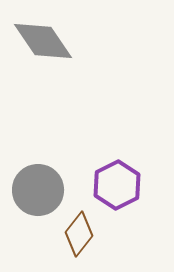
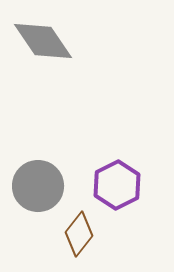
gray circle: moved 4 px up
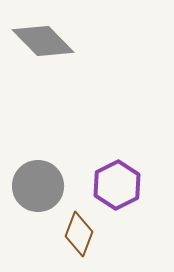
gray diamond: rotated 10 degrees counterclockwise
brown diamond: rotated 18 degrees counterclockwise
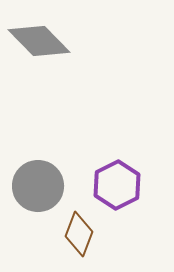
gray diamond: moved 4 px left
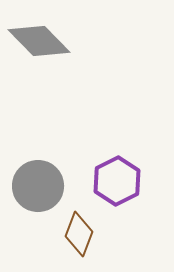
purple hexagon: moved 4 px up
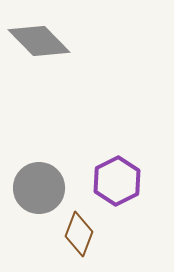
gray circle: moved 1 px right, 2 px down
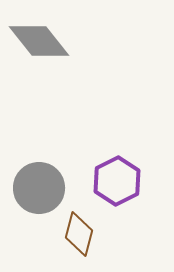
gray diamond: rotated 6 degrees clockwise
brown diamond: rotated 6 degrees counterclockwise
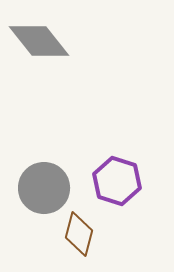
purple hexagon: rotated 15 degrees counterclockwise
gray circle: moved 5 px right
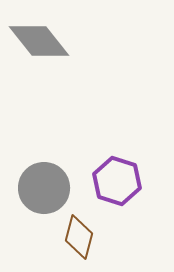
brown diamond: moved 3 px down
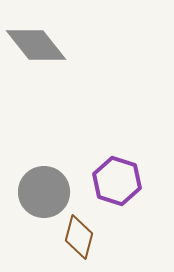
gray diamond: moved 3 px left, 4 px down
gray circle: moved 4 px down
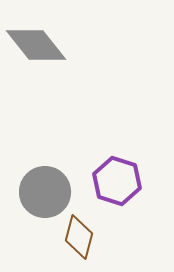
gray circle: moved 1 px right
